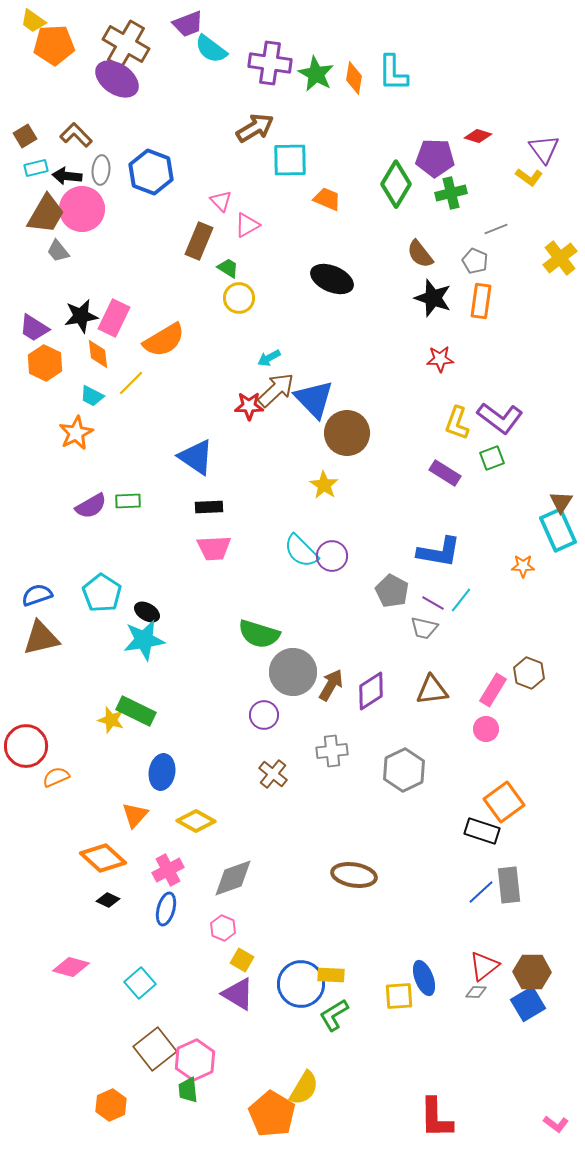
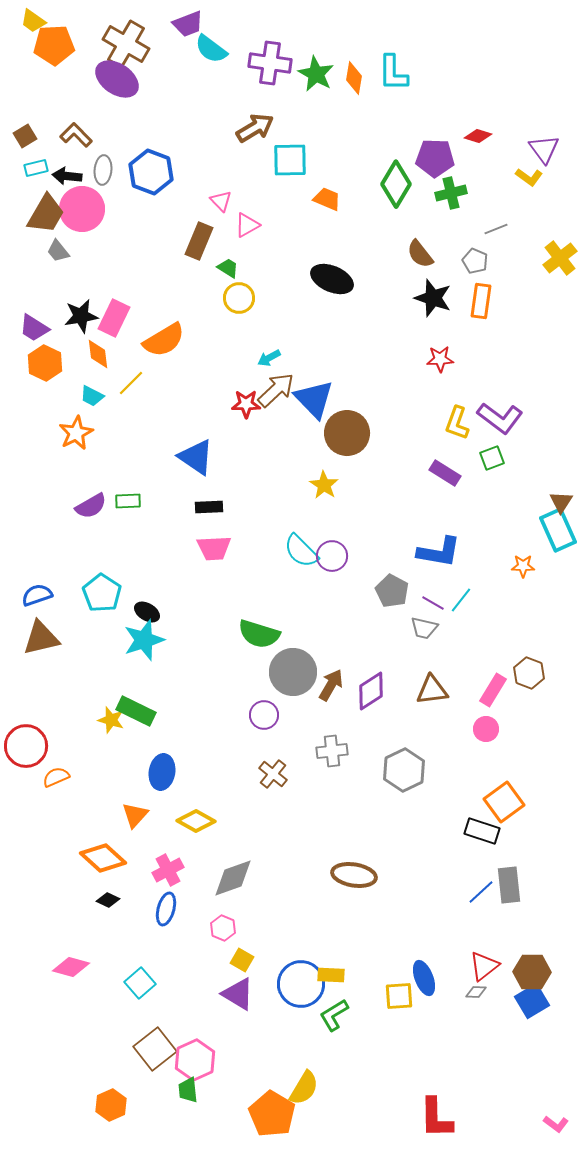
gray ellipse at (101, 170): moved 2 px right
red star at (249, 406): moved 3 px left, 2 px up
cyan star at (144, 640): rotated 9 degrees counterclockwise
blue square at (528, 1004): moved 4 px right, 3 px up
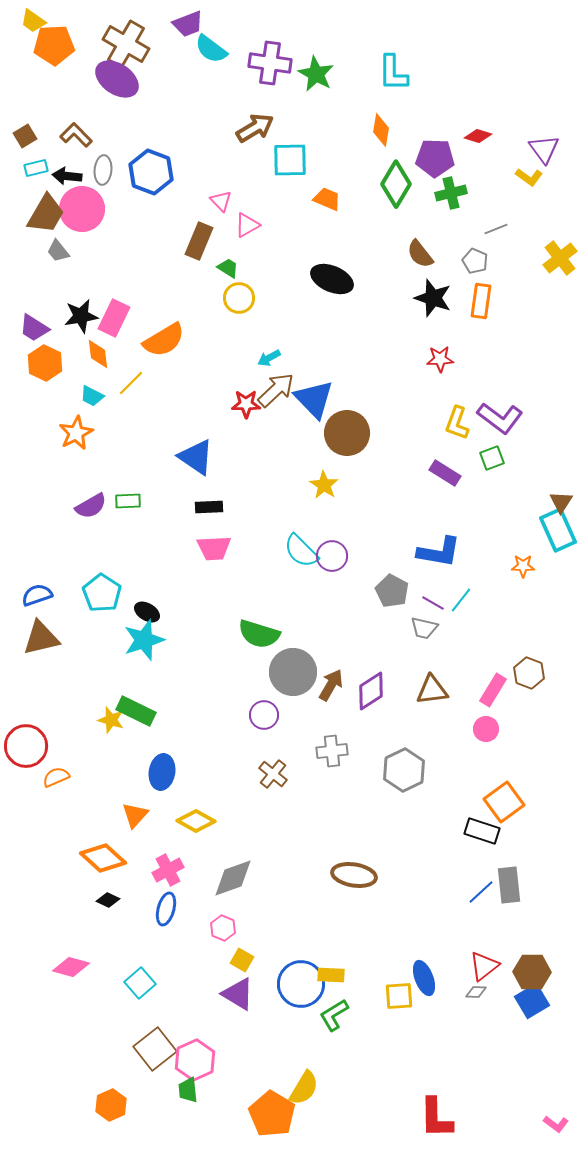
orange diamond at (354, 78): moved 27 px right, 52 px down
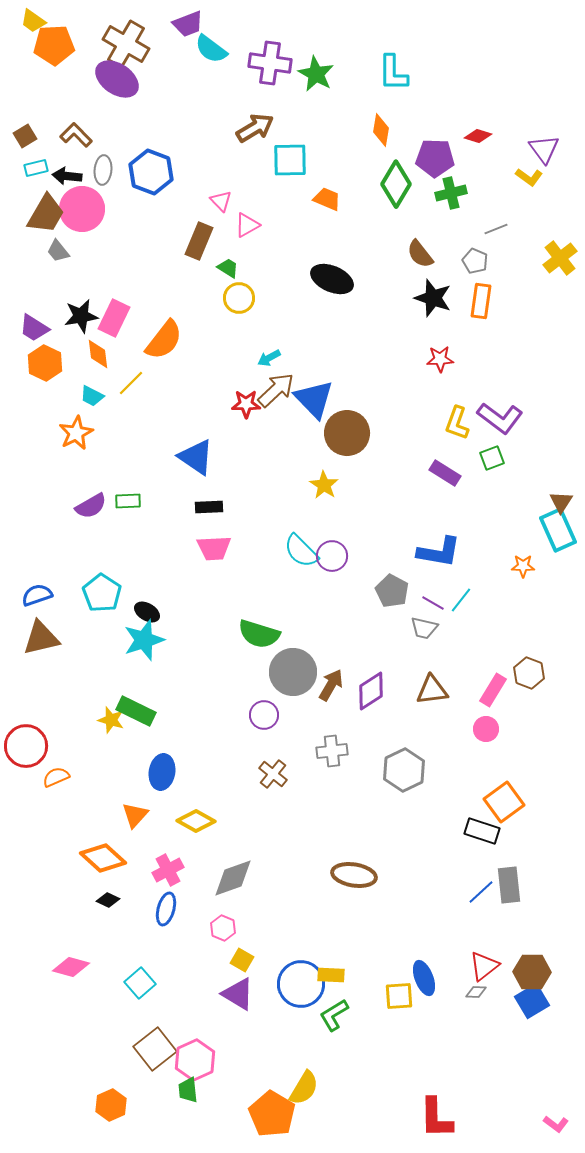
orange semicircle at (164, 340): rotated 21 degrees counterclockwise
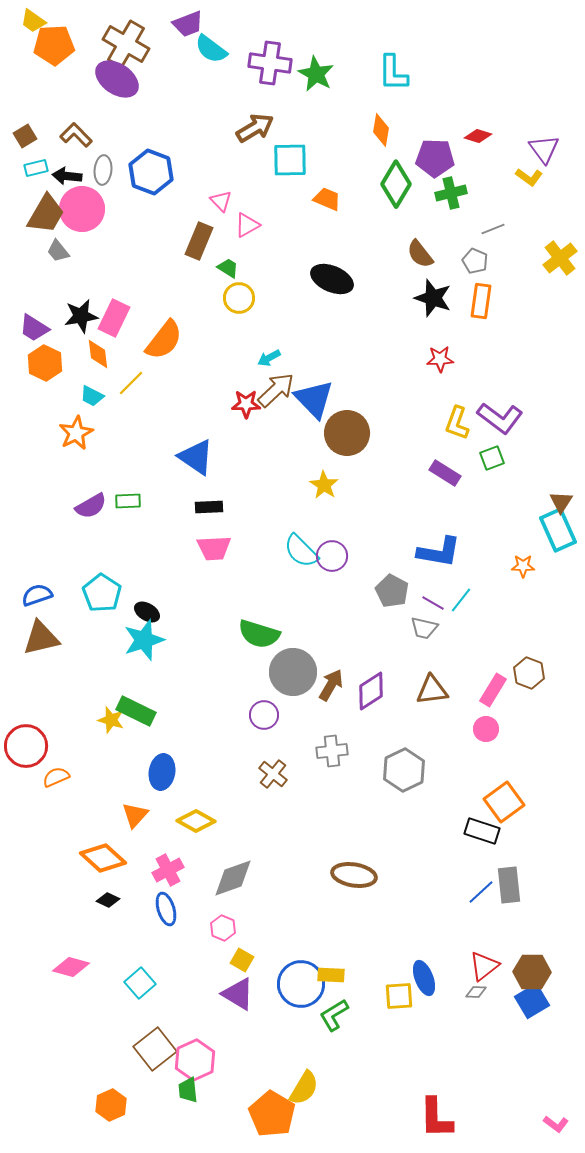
gray line at (496, 229): moved 3 px left
blue ellipse at (166, 909): rotated 32 degrees counterclockwise
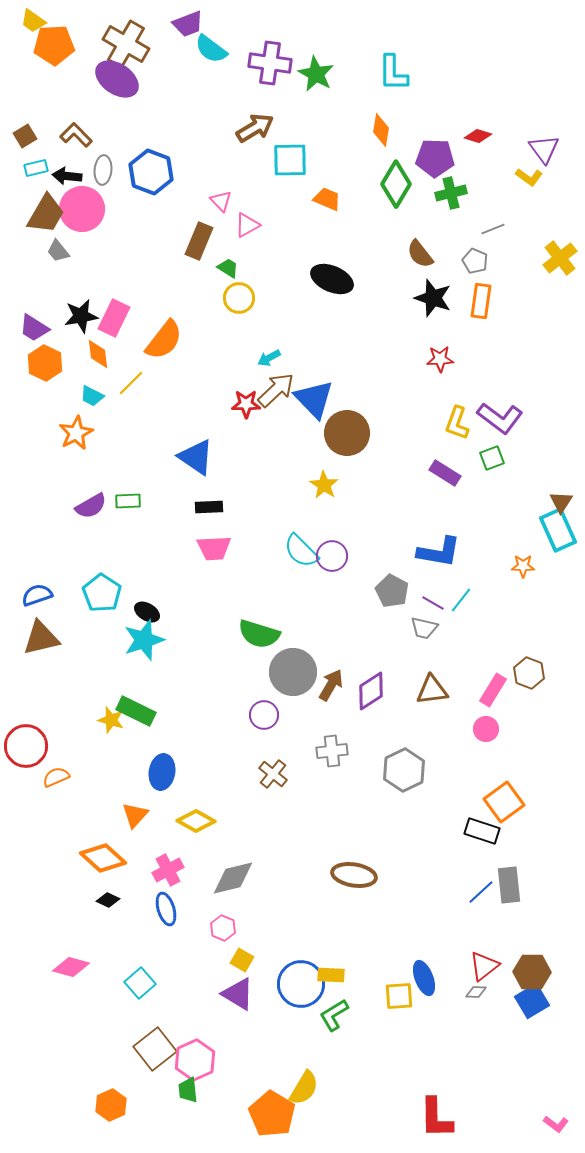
gray diamond at (233, 878): rotated 6 degrees clockwise
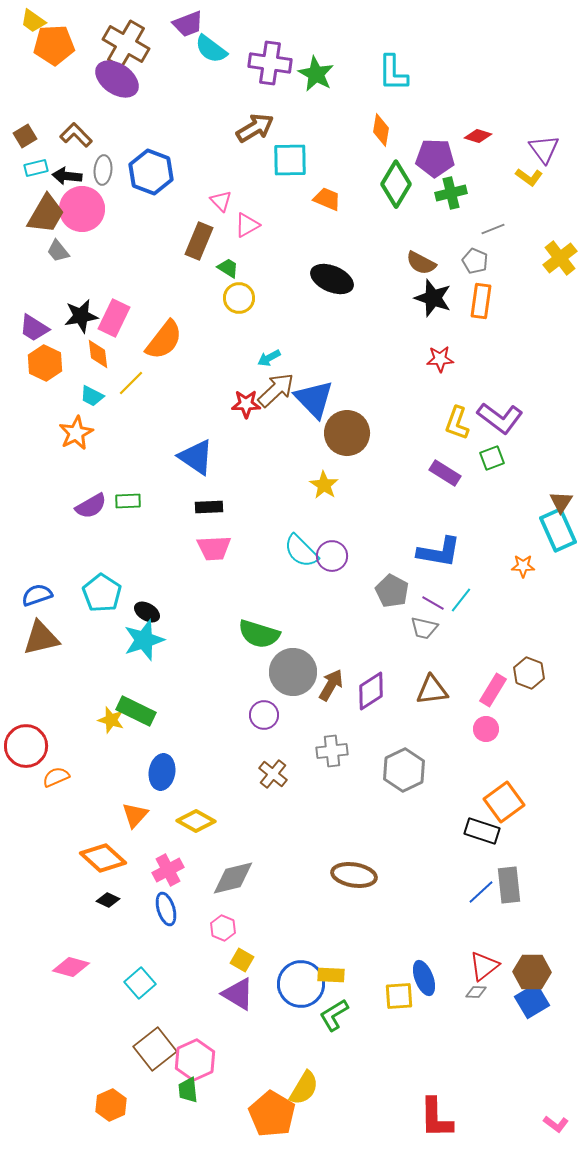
brown semicircle at (420, 254): moved 1 px right, 9 px down; rotated 24 degrees counterclockwise
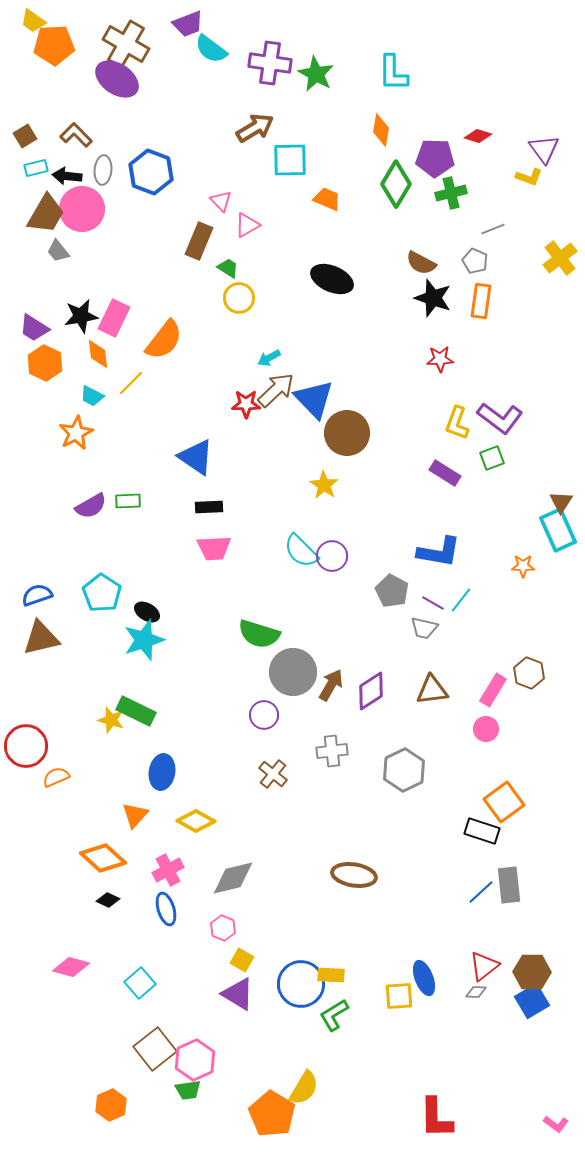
yellow L-shape at (529, 177): rotated 16 degrees counterclockwise
green trapezoid at (188, 1090): rotated 92 degrees counterclockwise
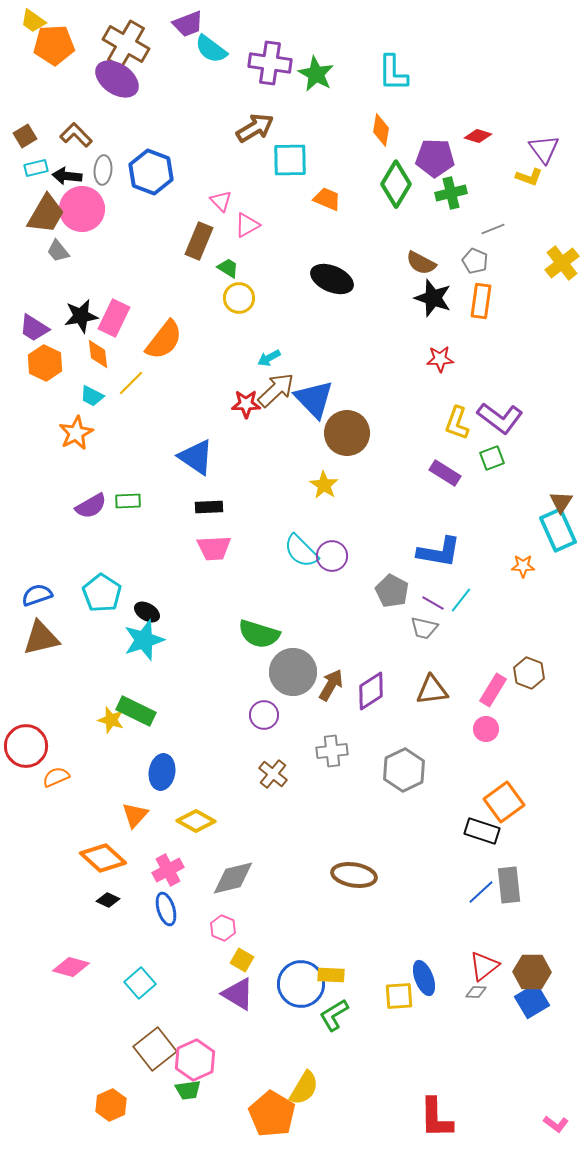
yellow cross at (560, 258): moved 2 px right, 5 px down
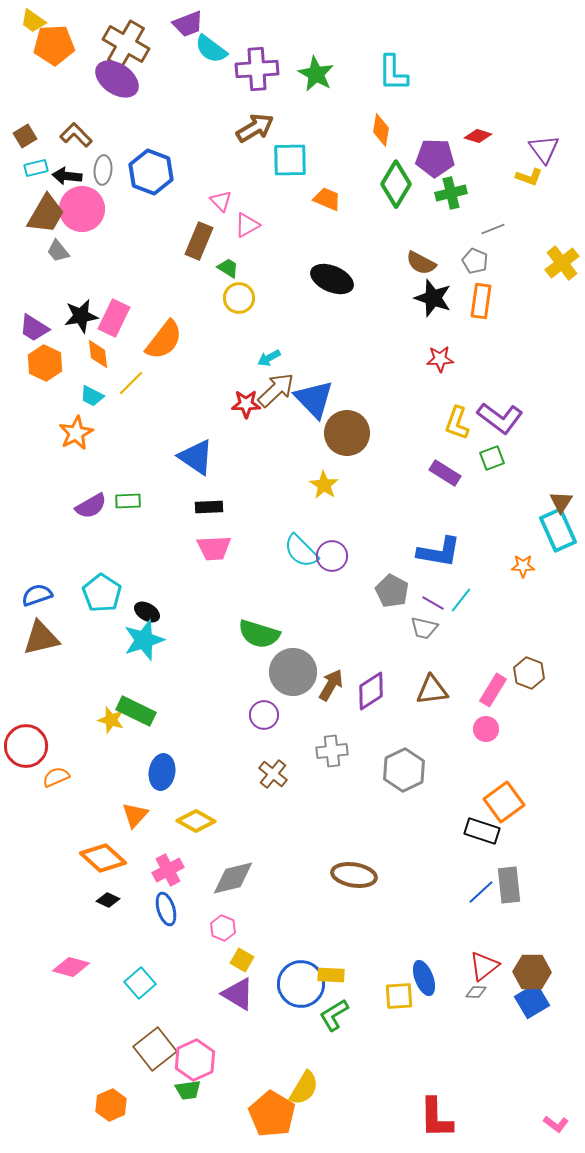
purple cross at (270, 63): moved 13 px left, 6 px down; rotated 12 degrees counterclockwise
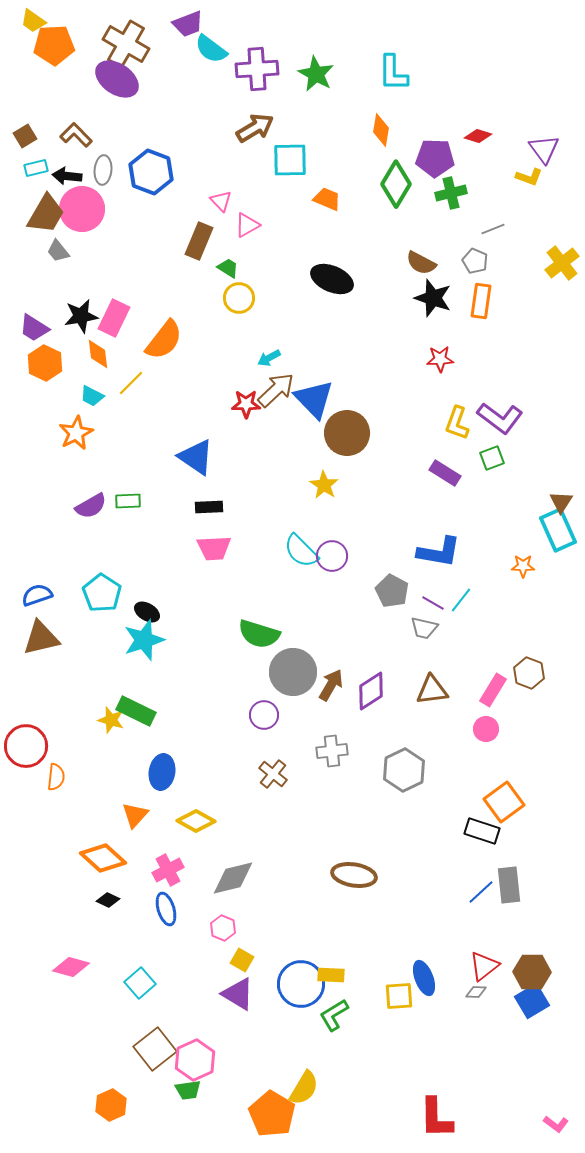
orange semicircle at (56, 777): rotated 120 degrees clockwise
